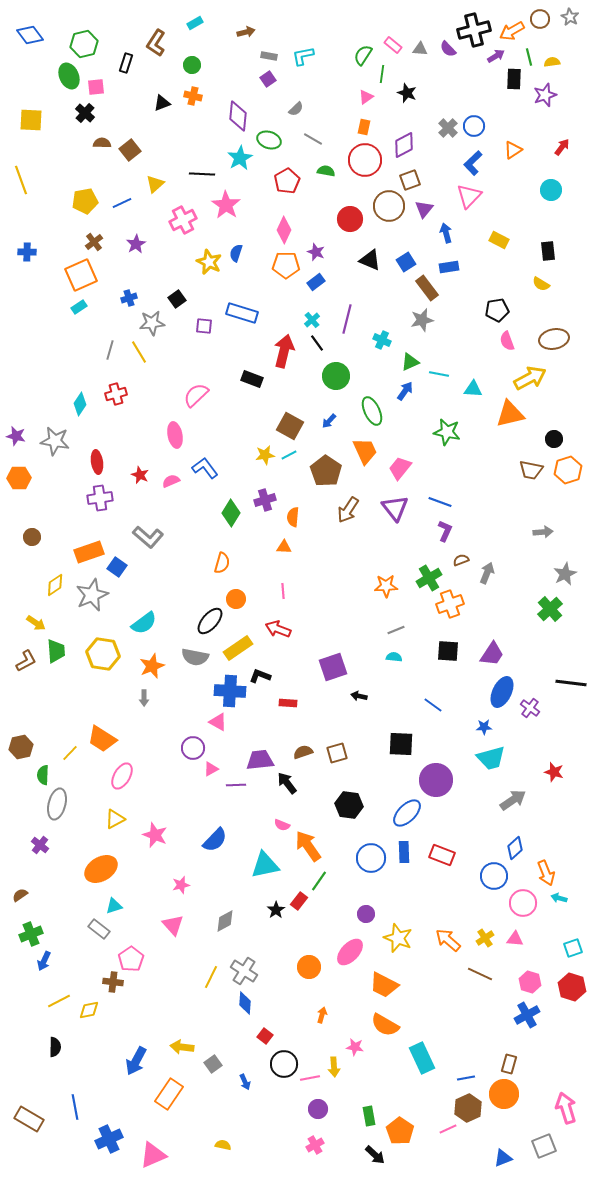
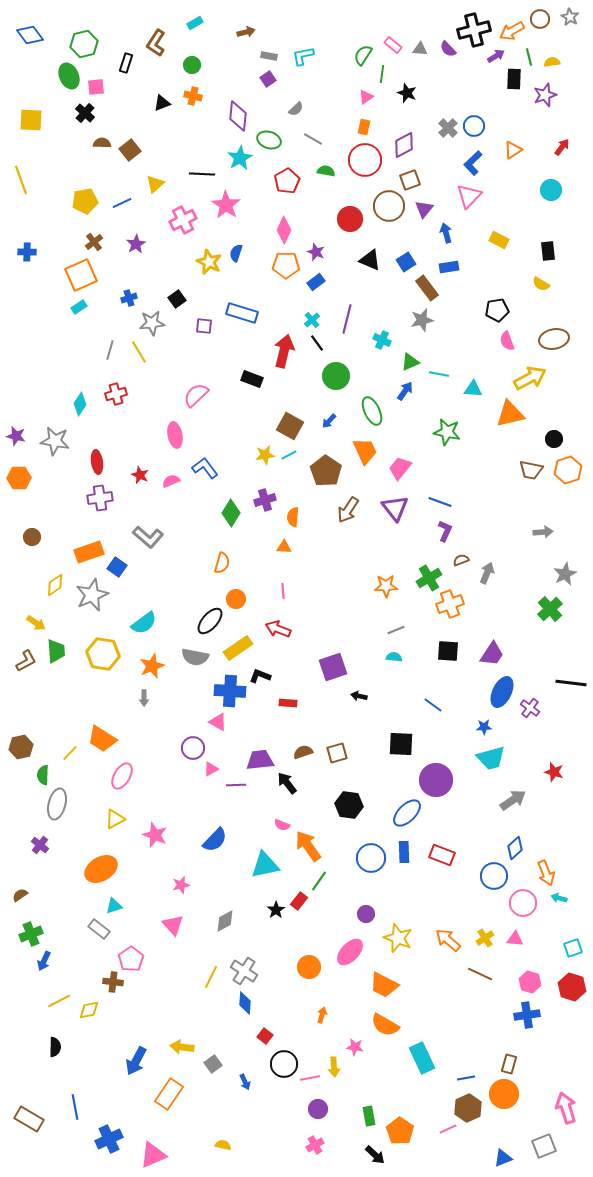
blue cross at (527, 1015): rotated 20 degrees clockwise
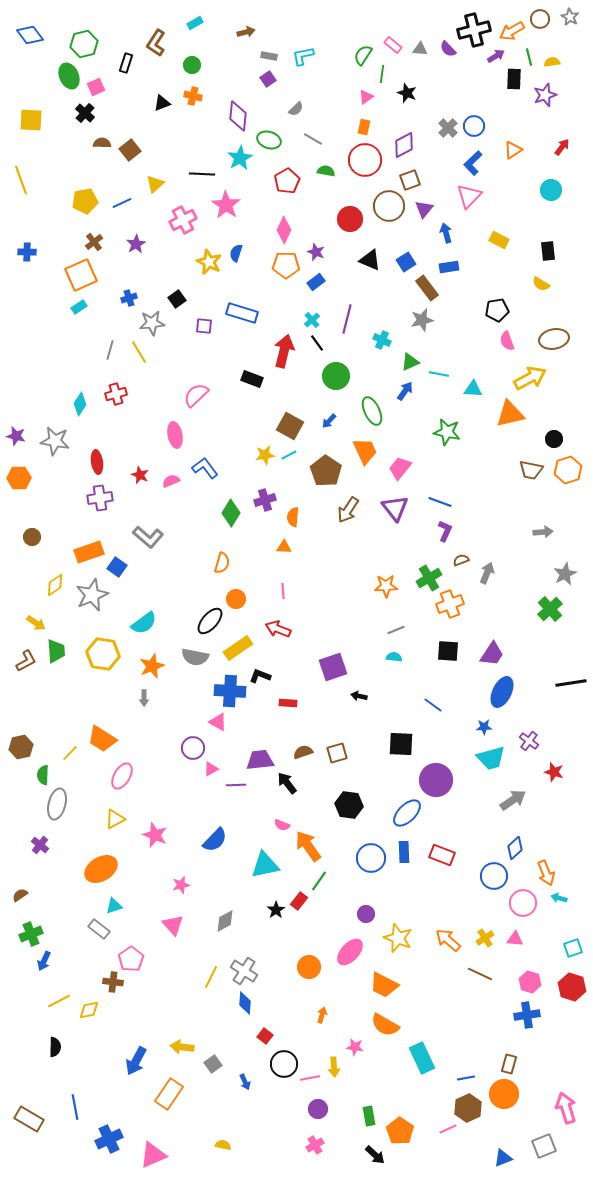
pink square at (96, 87): rotated 18 degrees counterclockwise
black line at (571, 683): rotated 16 degrees counterclockwise
purple cross at (530, 708): moved 1 px left, 33 px down
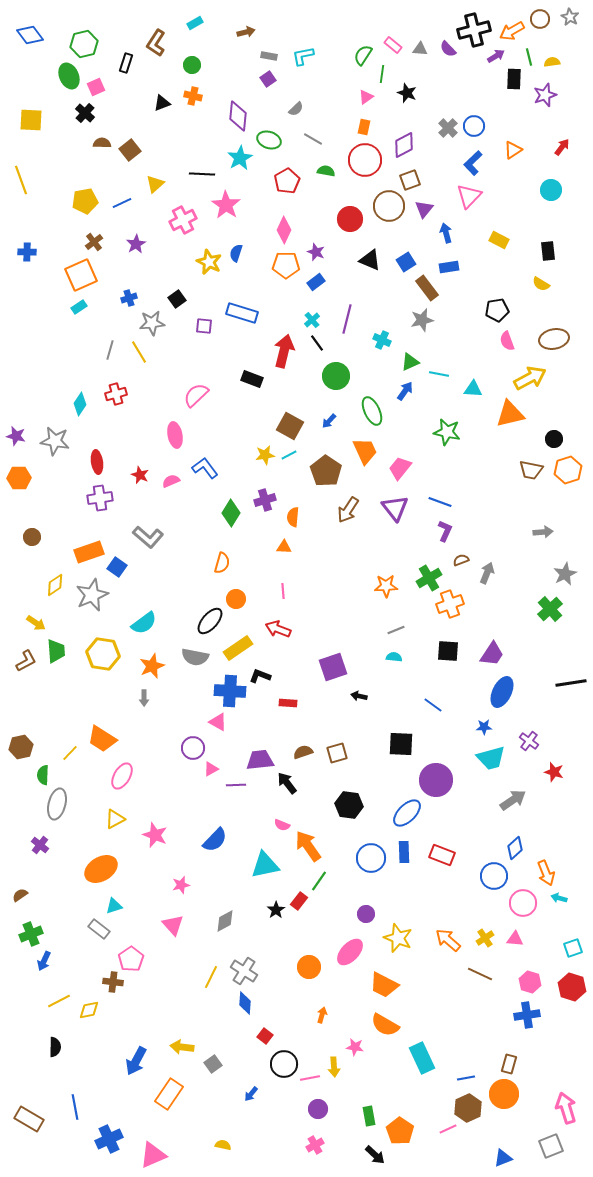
blue arrow at (245, 1082): moved 6 px right, 12 px down; rotated 63 degrees clockwise
gray square at (544, 1146): moved 7 px right
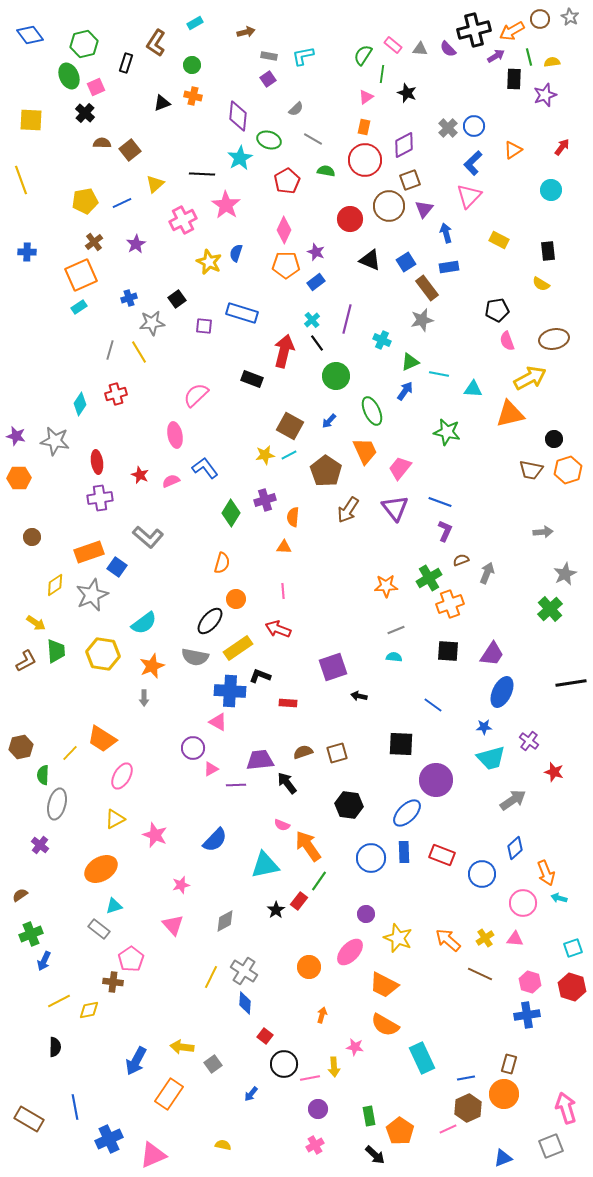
blue circle at (494, 876): moved 12 px left, 2 px up
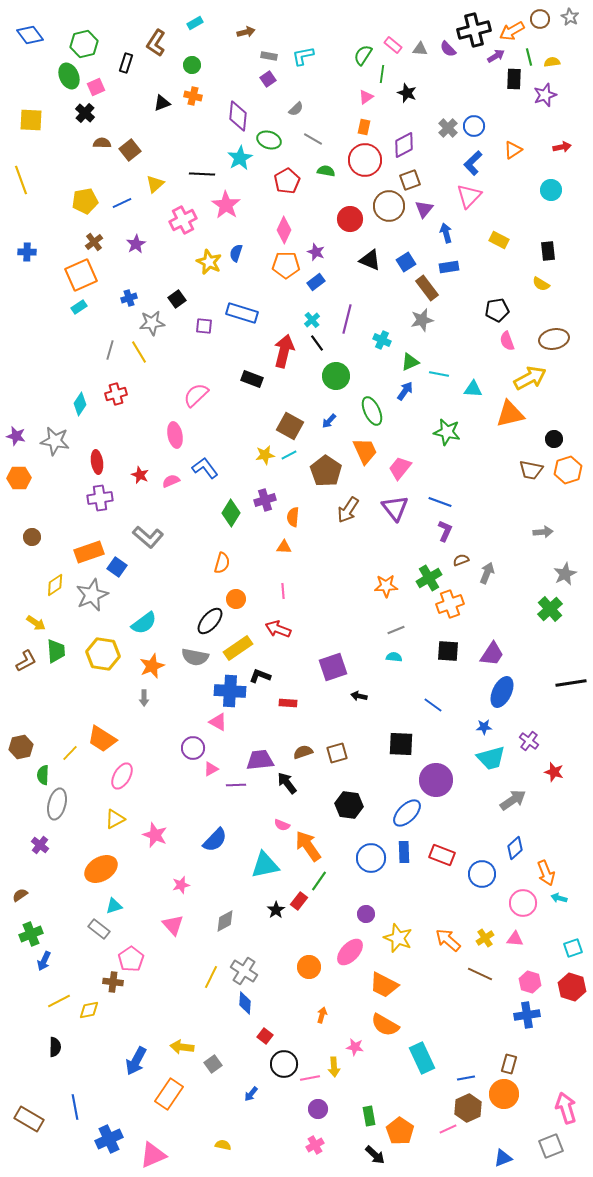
red arrow at (562, 147): rotated 42 degrees clockwise
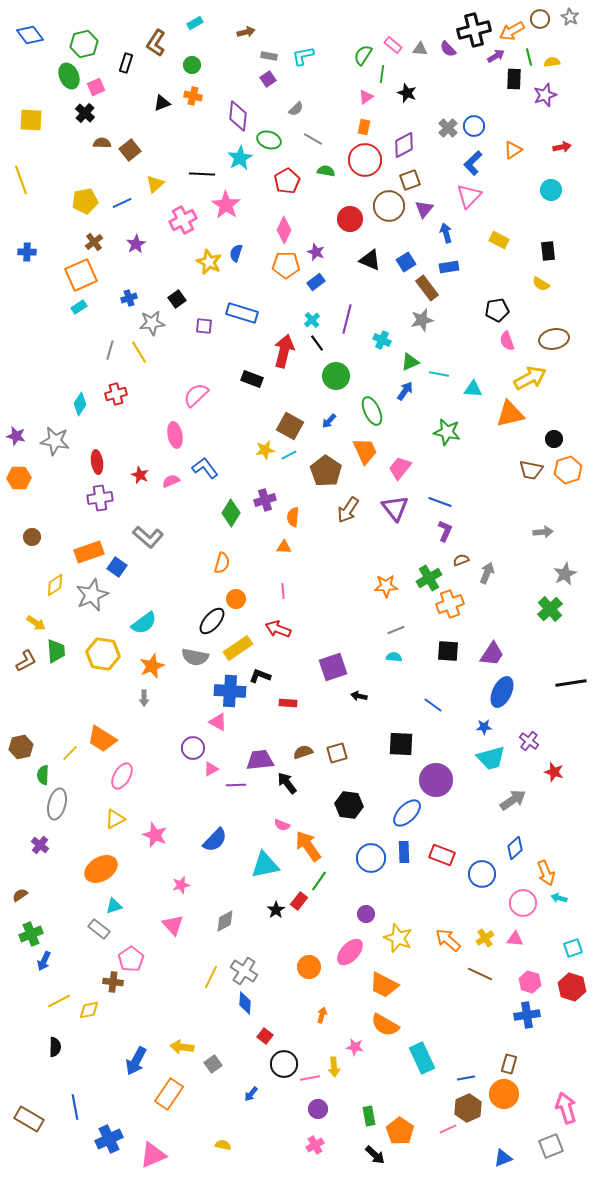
yellow star at (265, 455): moved 5 px up
black ellipse at (210, 621): moved 2 px right
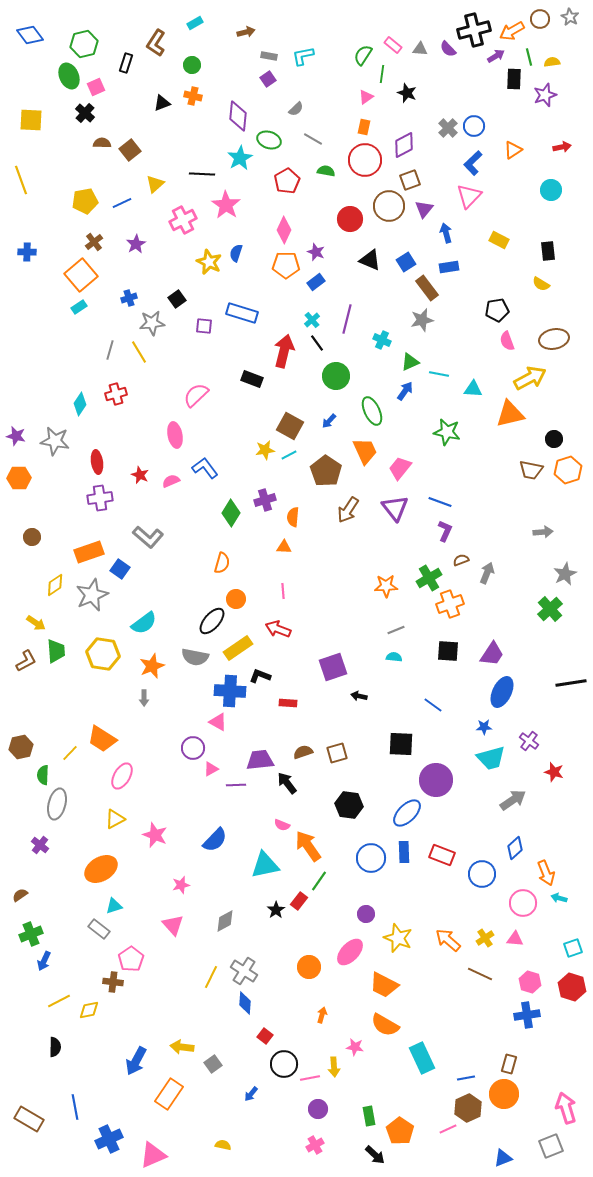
orange square at (81, 275): rotated 16 degrees counterclockwise
blue square at (117, 567): moved 3 px right, 2 px down
